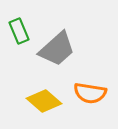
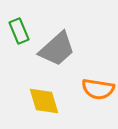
orange semicircle: moved 8 px right, 4 px up
yellow diamond: rotated 32 degrees clockwise
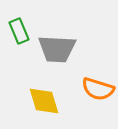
gray trapezoid: rotated 45 degrees clockwise
orange semicircle: rotated 8 degrees clockwise
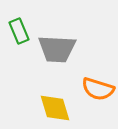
yellow diamond: moved 11 px right, 7 px down
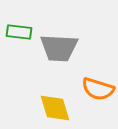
green rectangle: moved 1 px down; rotated 60 degrees counterclockwise
gray trapezoid: moved 2 px right, 1 px up
